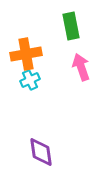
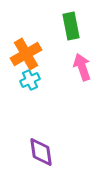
orange cross: rotated 20 degrees counterclockwise
pink arrow: moved 1 px right
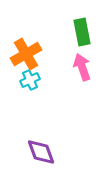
green rectangle: moved 11 px right, 6 px down
purple diamond: rotated 12 degrees counterclockwise
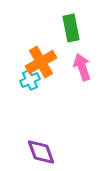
green rectangle: moved 11 px left, 4 px up
orange cross: moved 15 px right, 8 px down
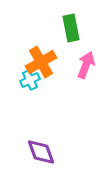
pink arrow: moved 4 px right, 2 px up; rotated 40 degrees clockwise
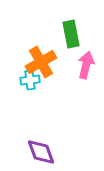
green rectangle: moved 6 px down
pink arrow: rotated 8 degrees counterclockwise
cyan cross: rotated 18 degrees clockwise
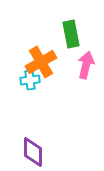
purple diamond: moved 8 px left; rotated 20 degrees clockwise
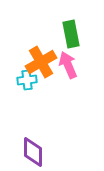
pink arrow: moved 18 px left; rotated 36 degrees counterclockwise
cyan cross: moved 3 px left
